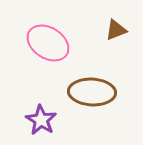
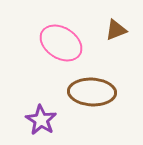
pink ellipse: moved 13 px right
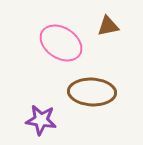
brown triangle: moved 8 px left, 4 px up; rotated 10 degrees clockwise
purple star: rotated 24 degrees counterclockwise
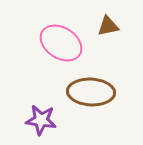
brown ellipse: moved 1 px left
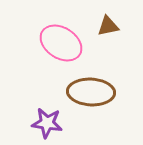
purple star: moved 6 px right, 3 px down
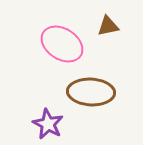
pink ellipse: moved 1 px right, 1 px down
purple star: moved 1 px right, 1 px down; rotated 20 degrees clockwise
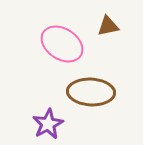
purple star: rotated 16 degrees clockwise
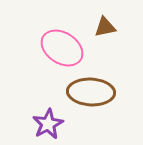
brown triangle: moved 3 px left, 1 px down
pink ellipse: moved 4 px down
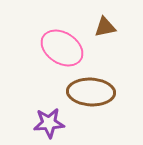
purple star: moved 1 px right, 1 px up; rotated 24 degrees clockwise
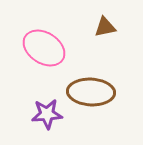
pink ellipse: moved 18 px left
purple star: moved 2 px left, 9 px up
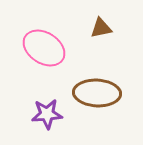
brown triangle: moved 4 px left, 1 px down
brown ellipse: moved 6 px right, 1 px down
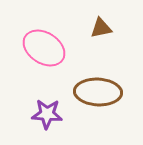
brown ellipse: moved 1 px right, 1 px up
purple star: rotated 8 degrees clockwise
